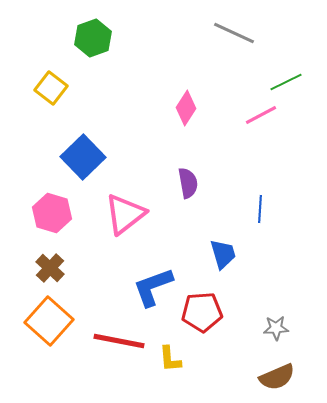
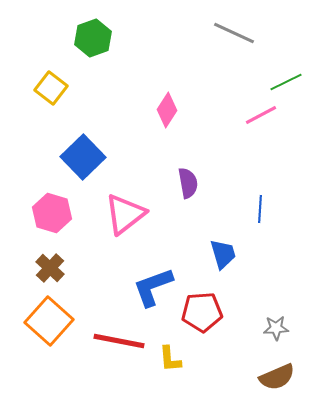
pink diamond: moved 19 px left, 2 px down
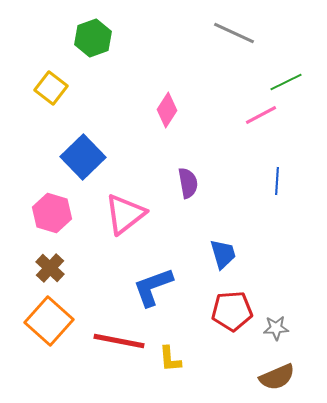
blue line: moved 17 px right, 28 px up
red pentagon: moved 30 px right, 1 px up
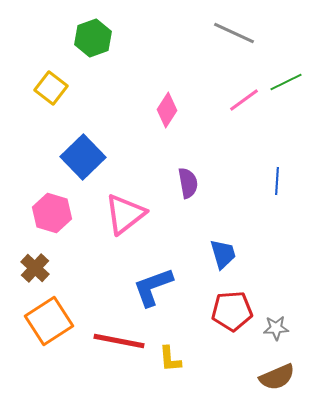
pink line: moved 17 px left, 15 px up; rotated 8 degrees counterclockwise
brown cross: moved 15 px left
orange square: rotated 15 degrees clockwise
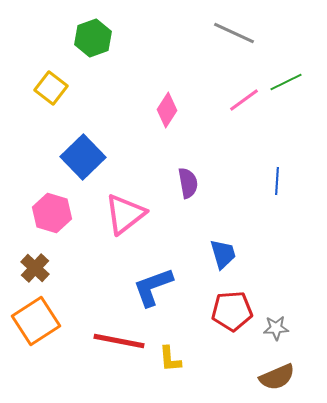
orange square: moved 13 px left
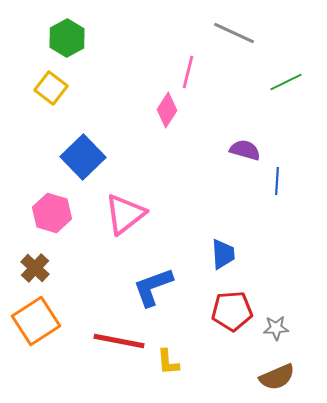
green hexagon: moved 26 px left; rotated 9 degrees counterclockwise
pink line: moved 56 px left, 28 px up; rotated 40 degrees counterclockwise
purple semicircle: moved 57 px right, 33 px up; rotated 64 degrees counterclockwise
blue trapezoid: rotated 12 degrees clockwise
yellow L-shape: moved 2 px left, 3 px down
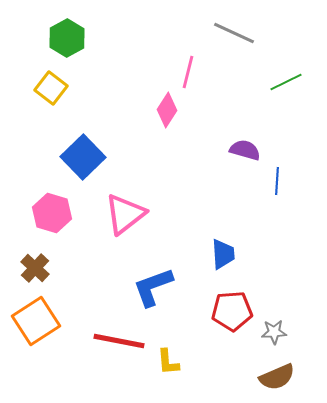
gray star: moved 2 px left, 4 px down
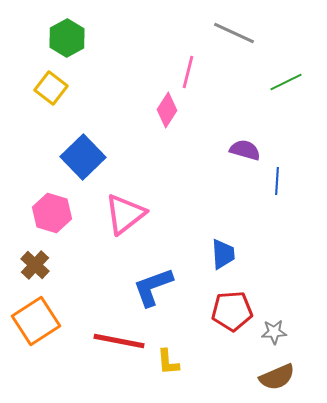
brown cross: moved 3 px up
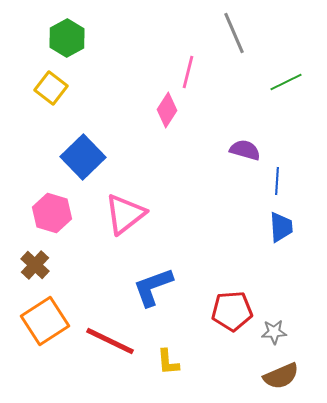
gray line: rotated 42 degrees clockwise
blue trapezoid: moved 58 px right, 27 px up
orange square: moved 9 px right
red line: moved 9 px left; rotated 15 degrees clockwise
brown semicircle: moved 4 px right, 1 px up
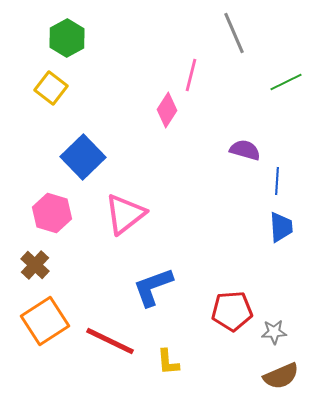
pink line: moved 3 px right, 3 px down
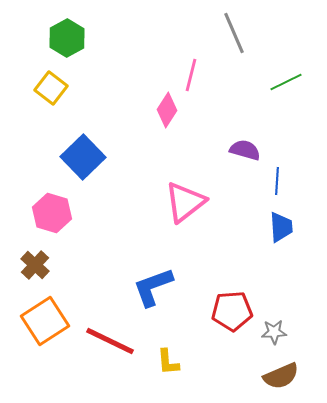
pink triangle: moved 60 px right, 12 px up
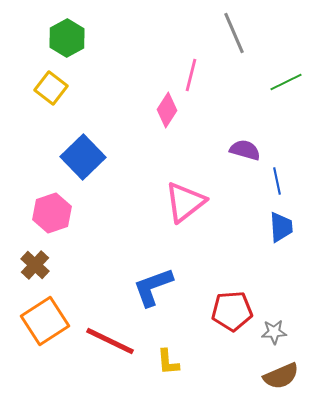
blue line: rotated 16 degrees counterclockwise
pink hexagon: rotated 24 degrees clockwise
